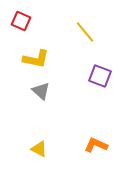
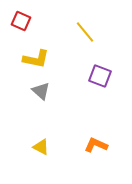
yellow triangle: moved 2 px right, 2 px up
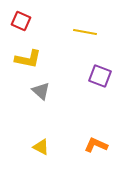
yellow line: rotated 40 degrees counterclockwise
yellow L-shape: moved 8 px left
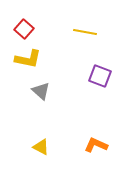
red square: moved 3 px right, 8 px down; rotated 18 degrees clockwise
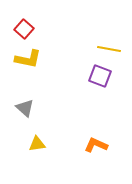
yellow line: moved 24 px right, 17 px down
gray triangle: moved 16 px left, 17 px down
yellow triangle: moved 4 px left, 3 px up; rotated 36 degrees counterclockwise
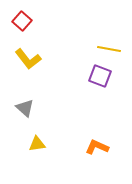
red square: moved 2 px left, 8 px up
yellow L-shape: rotated 40 degrees clockwise
orange L-shape: moved 1 px right, 2 px down
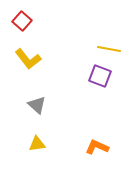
gray triangle: moved 12 px right, 3 px up
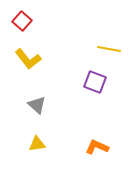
purple square: moved 5 px left, 6 px down
